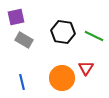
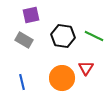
purple square: moved 15 px right, 2 px up
black hexagon: moved 4 px down
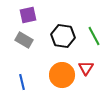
purple square: moved 3 px left
green line: rotated 36 degrees clockwise
orange circle: moved 3 px up
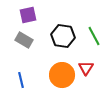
blue line: moved 1 px left, 2 px up
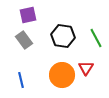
green line: moved 2 px right, 2 px down
gray rectangle: rotated 24 degrees clockwise
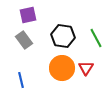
orange circle: moved 7 px up
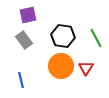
orange circle: moved 1 px left, 2 px up
